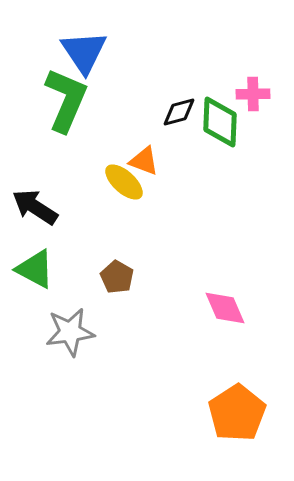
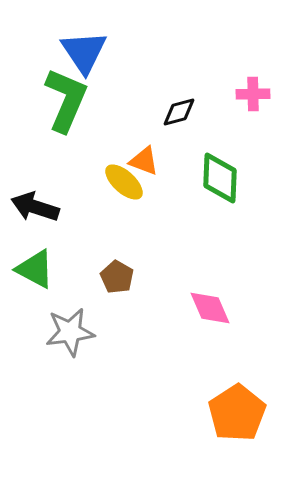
green diamond: moved 56 px down
black arrow: rotated 15 degrees counterclockwise
pink diamond: moved 15 px left
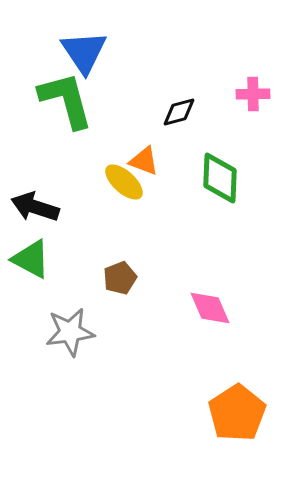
green L-shape: rotated 38 degrees counterclockwise
green triangle: moved 4 px left, 10 px up
brown pentagon: moved 3 px right, 1 px down; rotated 20 degrees clockwise
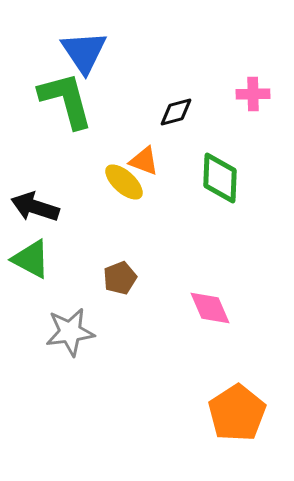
black diamond: moved 3 px left
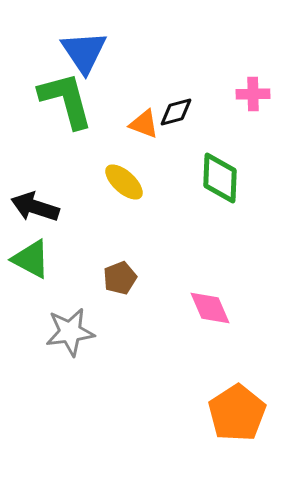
orange triangle: moved 37 px up
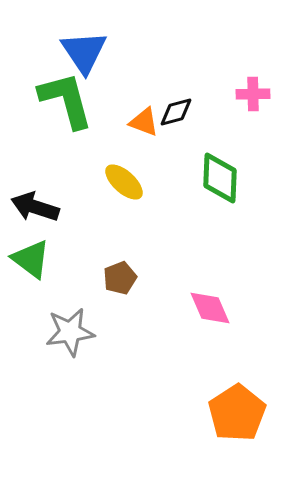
orange triangle: moved 2 px up
green triangle: rotated 9 degrees clockwise
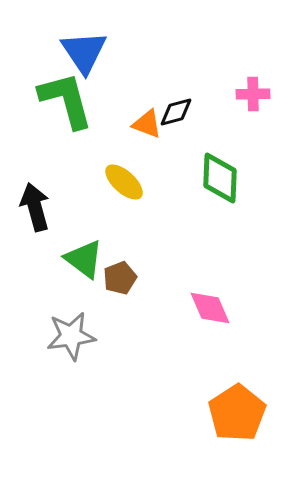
orange triangle: moved 3 px right, 2 px down
black arrow: rotated 57 degrees clockwise
green triangle: moved 53 px right
gray star: moved 1 px right, 4 px down
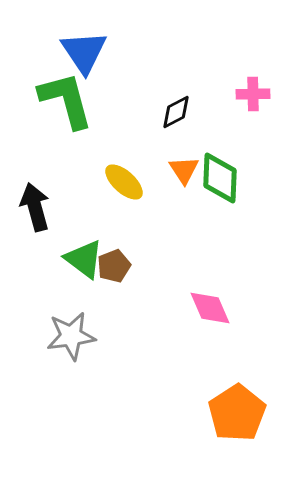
black diamond: rotated 12 degrees counterclockwise
orange triangle: moved 37 px right, 46 px down; rotated 36 degrees clockwise
brown pentagon: moved 6 px left, 12 px up
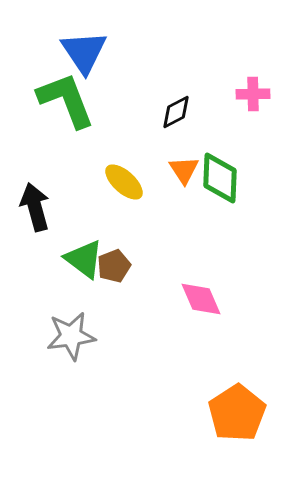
green L-shape: rotated 6 degrees counterclockwise
pink diamond: moved 9 px left, 9 px up
